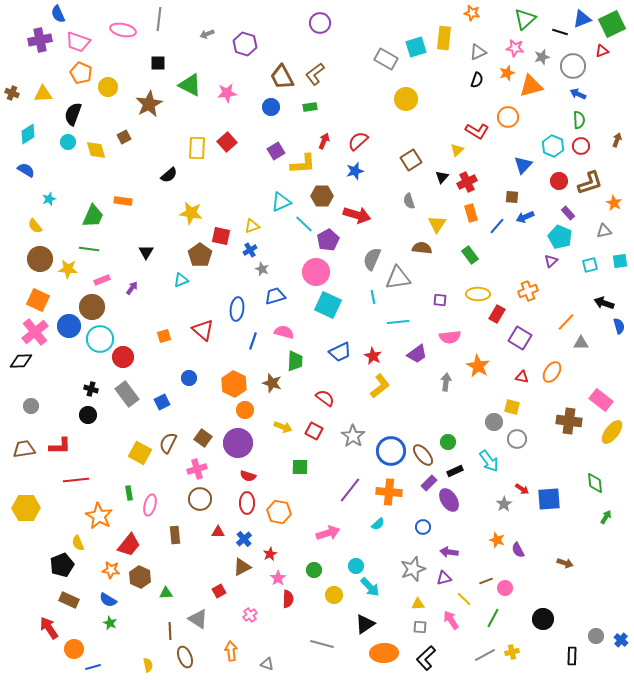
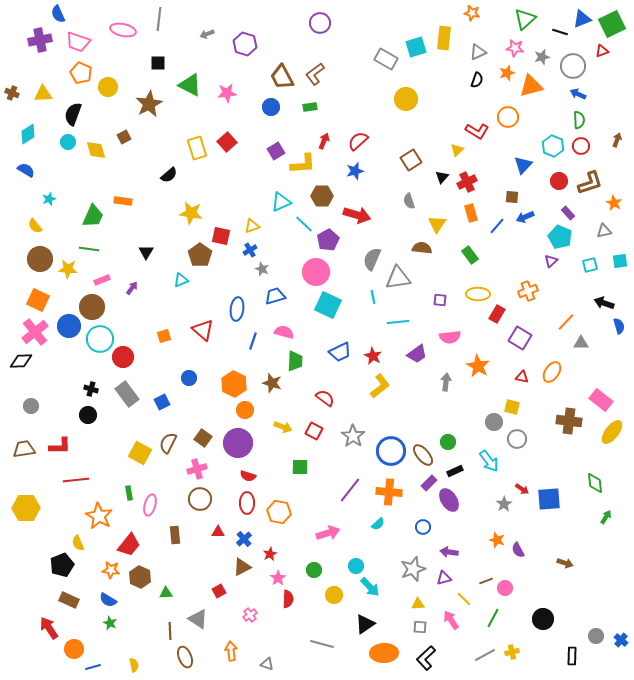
yellow rectangle at (197, 148): rotated 20 degrees counterclockwise
yellow semicircle at (148, 665): moved 14 px left
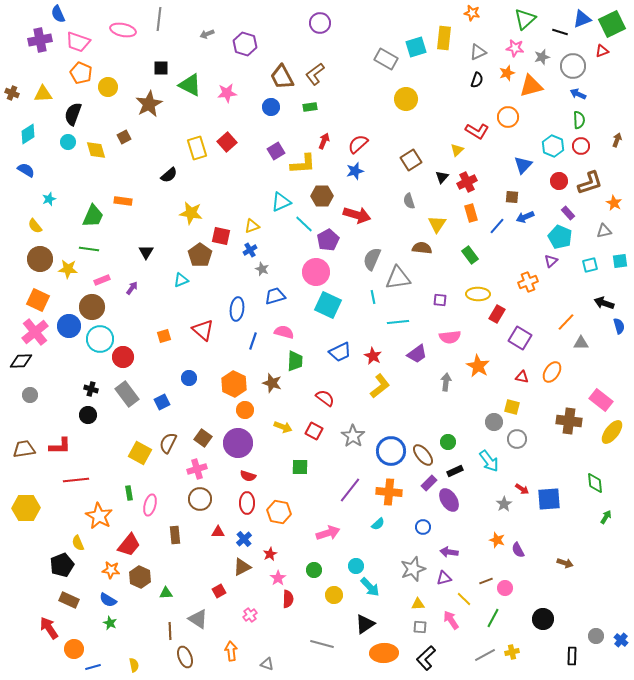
black square at (158, 63): moved 3 px right, 5 px down
red semicircle at (358, 141): moved 3 px down
orange cross at (528, 291): moved 9 px up
gray circle at (31, 406): moved 1 px left, 11 px up
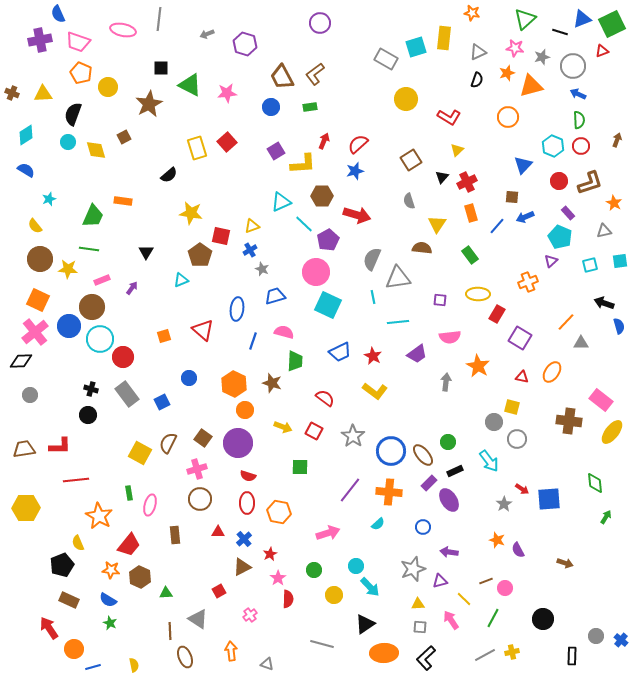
red L-shape at (477, 131): moved 28 px left, 14 px up
cyan diamond at (28, 134): moved 2 px left, 1 px down
yellow L-shape at (380, 386): moved 5 px left, 5 px down; rotated 75 degrees clockwise
purple triangle at (444, 578): moved 4 px left, 3 px down
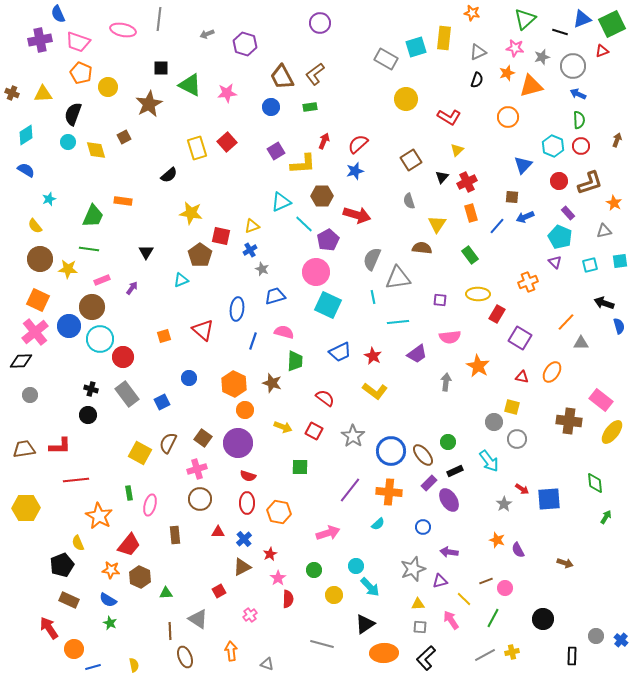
purple triangle at (551, 261): moved 4 px right, 1 px down; rotated 32 degrees counterclockwise
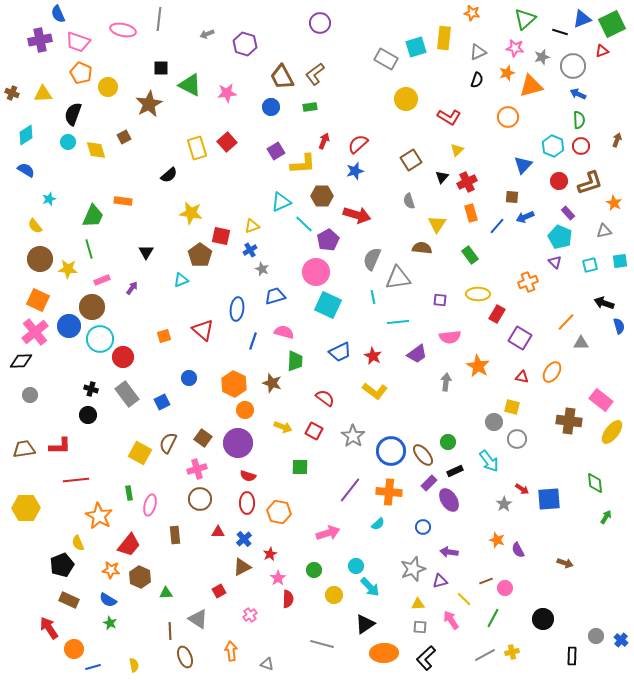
green line at (89, 249): rotated 66 degrees clockwise
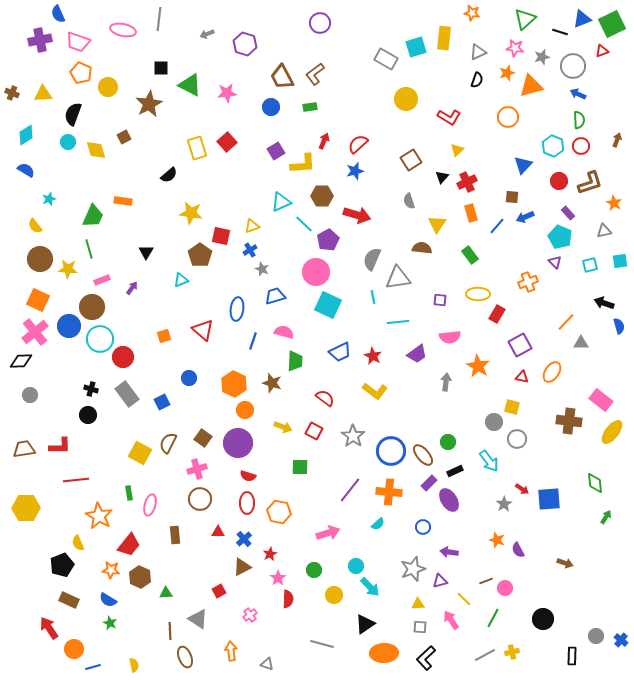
purple square at (520, 338): moved 7 px down; rotated 30 degrees clockwise
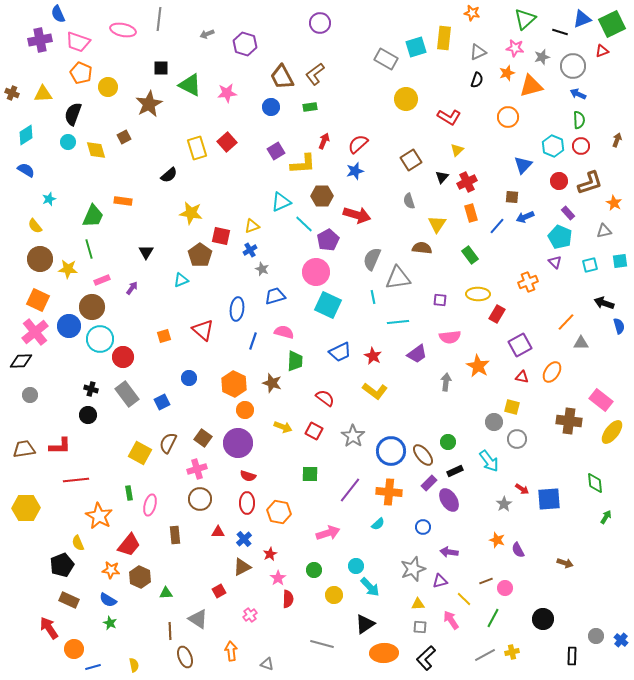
green square at (300, 467): moved 10 px right, 7 px down
